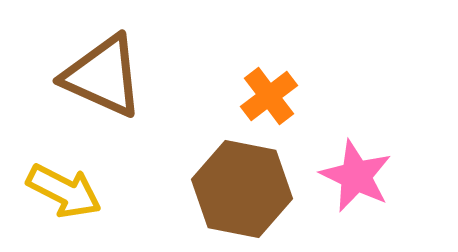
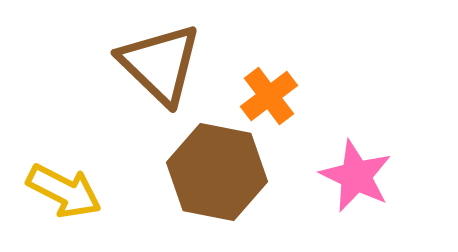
brown triangle: moved 57 px right, 12 px up; rotated 20 degrees clockwise
brown hexagon: moved 25 px left, 17 px up
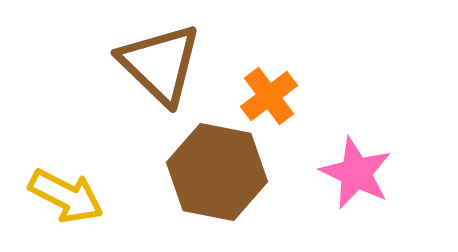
pink star: moved 3 px up
yellow arrow: moved 2 px right, 5 px down
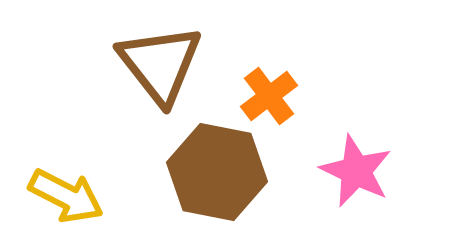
brown triangle: rotated 8 degrees clockwise
pink star: moved 2 px up
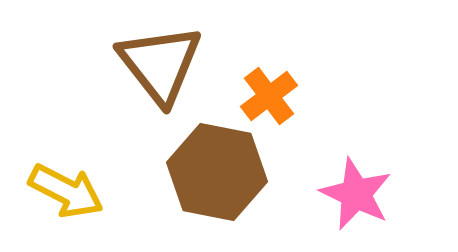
pink star: moved 23 px down
yellow arrow: moved 5 px up
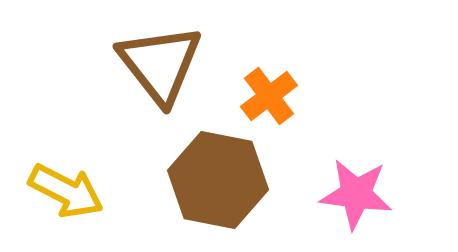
brown hexagon: moved 1 px right, 8 px down
pink star: rotated 18 degrees counterclockwise
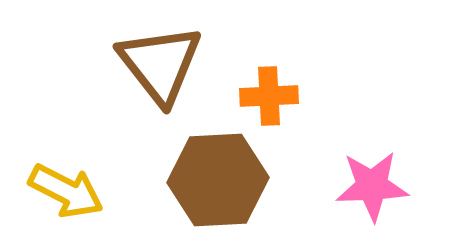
orange cross: rotated 34 degrees clockwise
brown hexagon: rotated 14 degrees counterclockwise
pink star: moved 16 px right, 8 px up; rotated 10 degrees counterclockwise
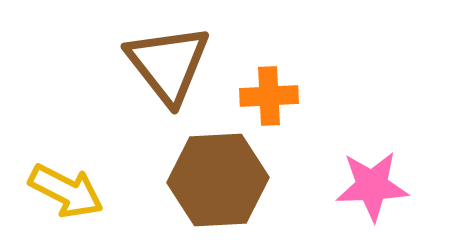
brown triangle: moved 8 px right
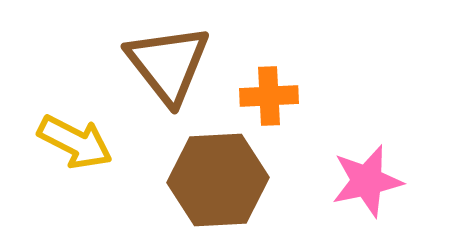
pink star: moved 5 px left, 5 px up; rotated 10 degrees counterclockwise
yellow arrow: moved 9 px right, 49 px up
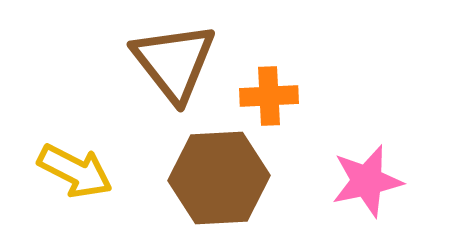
brown triangle: moved 6 px right, 2 px up
yellow arrow: moved 29 px down
brown hexagon: moved 1 px right, 2 px up
